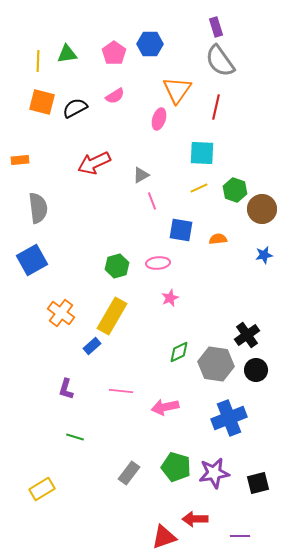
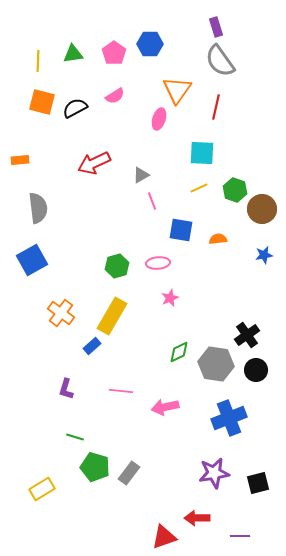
green triangle at (67, 54): moved 6 px right
green pentagon at (176, 467): moved 81 px left
red arrow at (195, 519): moved 2 px right, 1 px up
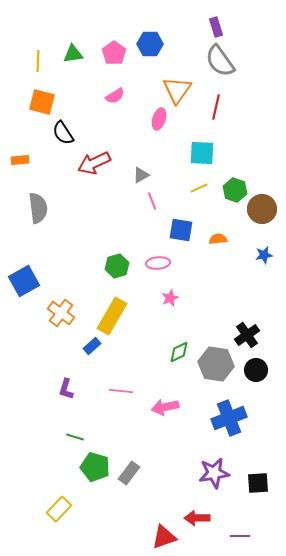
black semicircle at (75, 108): moved 12 px left, 25 px down; rotated 95 degrees counterclockwise
blue square at (32, 260): moved 8 px left, 21 px down
black square at (258, 483): rotated 10 degrees clockwise
yellow rectangle at (42, 489): moved 17 px right, 20 px down; rotated 15 degrees counterclockwise
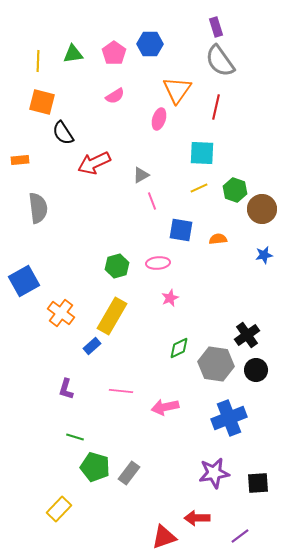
green diamond at (179, 352): moved 4 px up
purple line at (240, 536): rotated 36 degrees counterclockwise
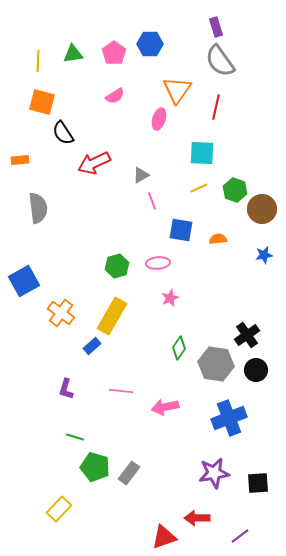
green diamond at (179, 348): rotated 30 degrees counterclockwise
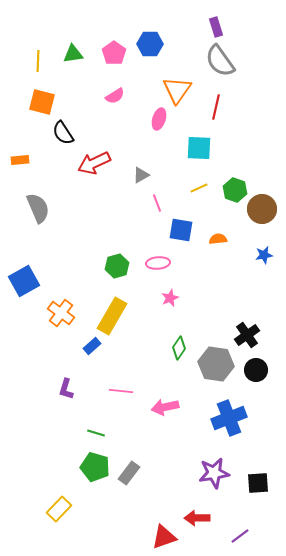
cyan square at (202, 153): moved 3 px left, 5 px up
pink line at (152, 201): moved 5 px right, 2 px down
gray semicircle at (38, 208): rotated 16 degrees counterclockwise
green line at (75, 437): moved 21 px right, 4 px up
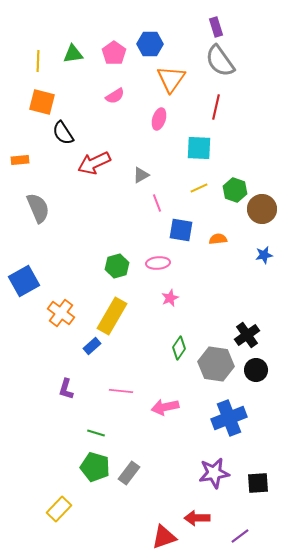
orange triangle at (177, 90): moved 6 px left, 11 px up
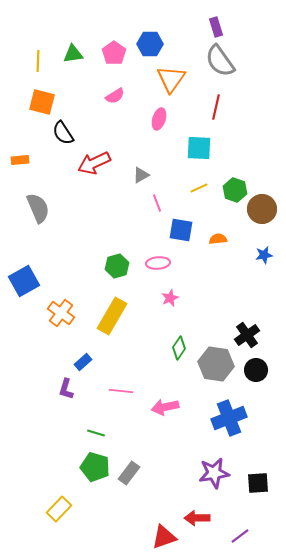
blue rectangle at (92, 346): moved 9 px left, 16 px down
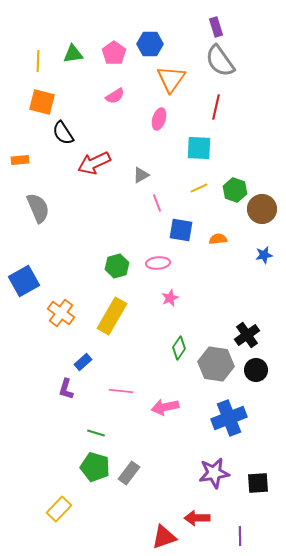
purple line at (240, 536): rotated 54 degrees counterclockwise
